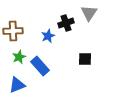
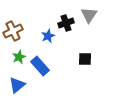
gray triangle: moved 2 px down
brown cross: rotated 24 degrees counterclockwise
blue triangle: rotated 18 degrees counterclockwise
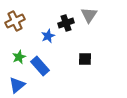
brown cross: moved 2 px right, 10 px up
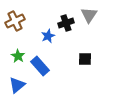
green star: moved 1 px left, 1 px up; rotated 16 degrees counterclockwise
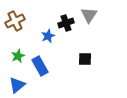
green star: rotated 16 degrees clockwise
blue rectangle: rotated 12 degrees clockwise
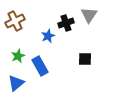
blue triangle: moved 1 px left, 2 px up
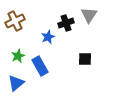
blue star: moved 1 px down
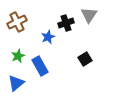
brown cross: moved 2 px right, 1 px down
black square: rotated 32 degrees counterclockwise
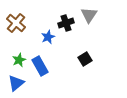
brown cross: moved 1 px left, 1 px down; rotated 24 degrees counterclockwise
green star: moved 1 px right, 4 px down
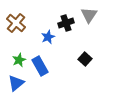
black square: rotated 16 degrees counterclockwise
